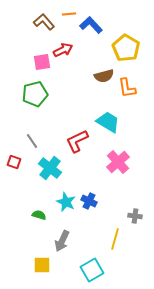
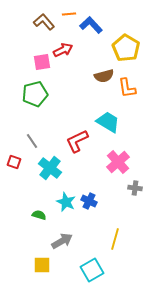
gray cross: moved 28 px up
gray arrow: rotated 145 degrees counterclockwise
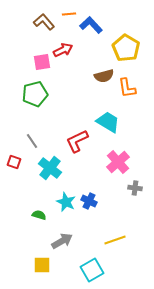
yellow line: moved 1 px down; rotated 55 degrees clockwise
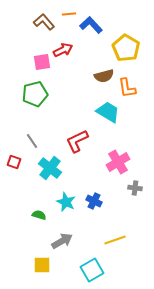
cyan trapezoid: moved 10 px up
pink cross: rotated 10 degrees clockwise
blue cross: moved 5 px right
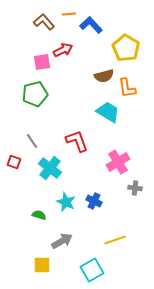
red L-shape: rotated 95 degrees clockwise
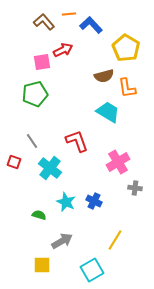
yellow line: rotated 40 degrees counterclockwise
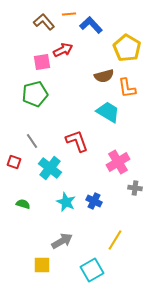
yellow pentagon: moved 1 px right
green semicircle: moved 16 px left, 11 px up
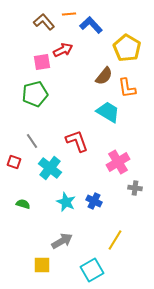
brown semicircle: rotated 36 degrees counterclockwise
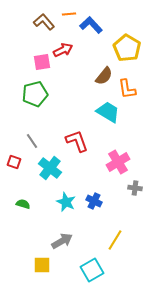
orange L-shape: moved 1 px down
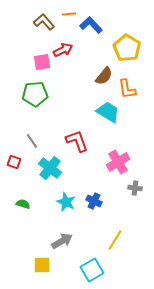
green pentagon: rotated 10 degrees clockwise
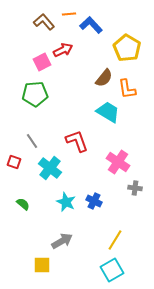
pink square: rotated 18 degrees counterclockwise
brown semicircle: moved 2 px down
pink cross: rotated 25 degrees counterclockwise
green semicircle: rotated 24 degrees clockwise
cyan square: moved 20 px right
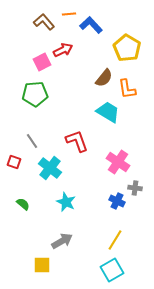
blue cross: moved 23 px right
